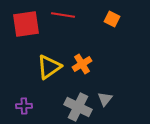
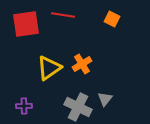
yellow triangle: moved 1 px down
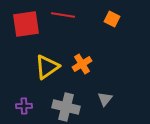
yellow triangle: moved 2 px left, 1 px up
gray cross: moved 12 px left; rotated 12 degrees counterclockwise
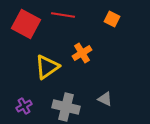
red square: rotated 36 degrees clockwise
orange cross: moved 11 px up
gray triangle: rotated 42 degrees counterclockwise
purple cross: rotated 28 degrees counterclockwise
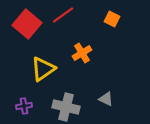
red line: rotated 45 degrees counterclockwise
red square: moved 1 px right; rotated 12 degrees clockwise
yellow triangle: moved 4 px left, 2 px down
gray triangle: moved 1 px right
purple cross: rotated 21 degrees clockwise
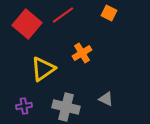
orange square: moved 3 px left, 6 px up
